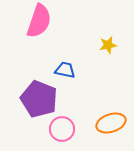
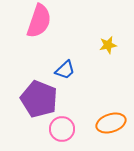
blue trapezoid: rotated 125 degrees clockwise
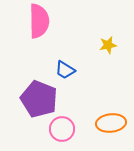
pink semicircle: rotated 20 degrees counterclockwise
blue trapezoid: rotated 75 degrees clockwise
orange ellipse: rotated 12 degrees clockwise
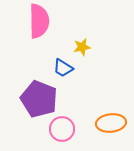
yellow star: moved 26 px left, 2 px down
blue trapezoid: moved 2 px left, 2 px up
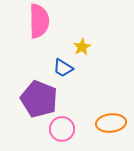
yellow star: rotated 18 degrees counterclockwise
